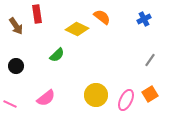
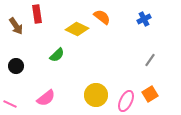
pink ellipse: moved 1 px down
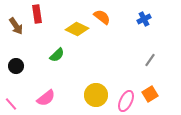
pink line: moved 1 px right; rotated 24 degrees clockwise
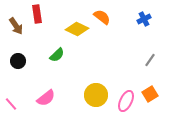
black circle: moved 2 px right, 5 px up
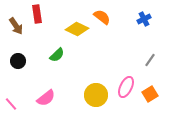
pink ellipse: moved 14 px up
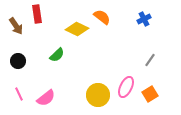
yellow circle: moved 2 px right
pink line: moved 8 px right, 10 px up; rotated 16 degrees clockwise
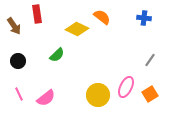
blue cross: moved 1 px up; rotated 32 degrees clockwise
brown arrow: moved 2 px left
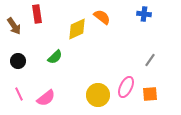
blue cross: moved 4 px up
yellow diamond: rotated 50 degrees counterclockwise
green semicircle: moved 2 px left, 2 px down
orange square: rotated 28 degrees clockwise
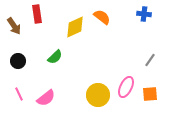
yellow diamond: moved 2 px left, 2 px up
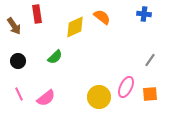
yellow circle: moved 1 px right, 2 px down
